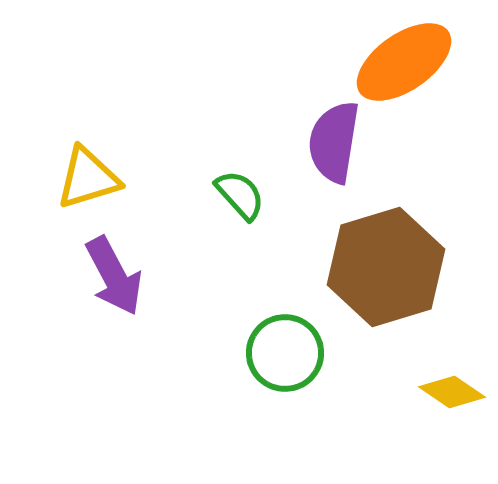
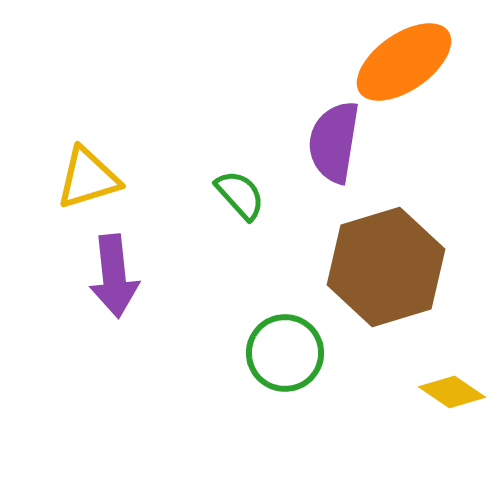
purple arrow: rotated 22 degrees clockwise
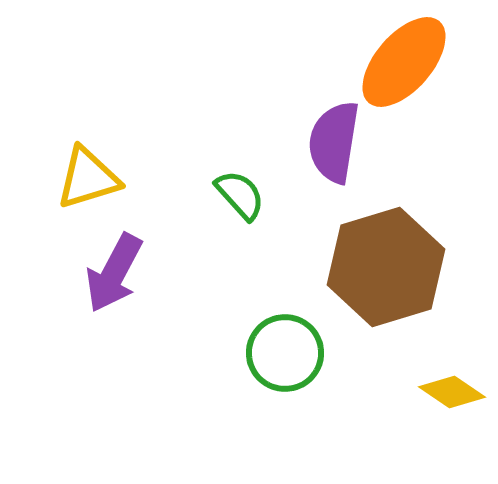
orange ellipse: rotated 14 degrees counterclockwise
purple arrow: moved 3 px up; rotated 34 degrees clockwise
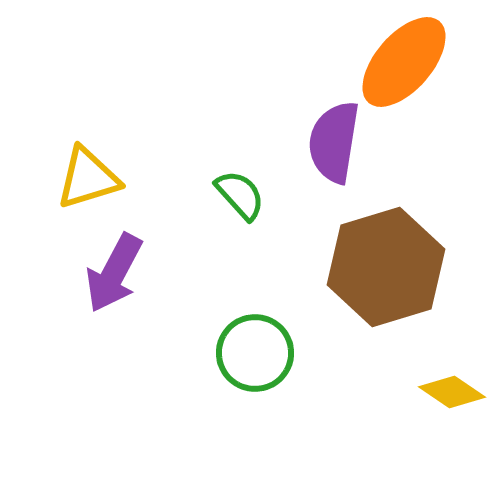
green circle: moved 30 px left
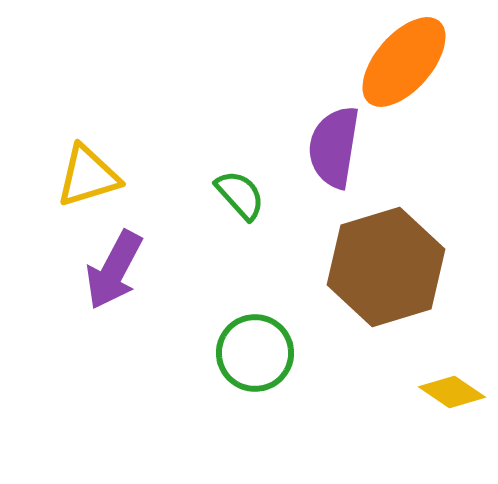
purple semicircle: moved 5 px down
yellow triangle: moved 2 px up
purple arrow: moved 3 px up
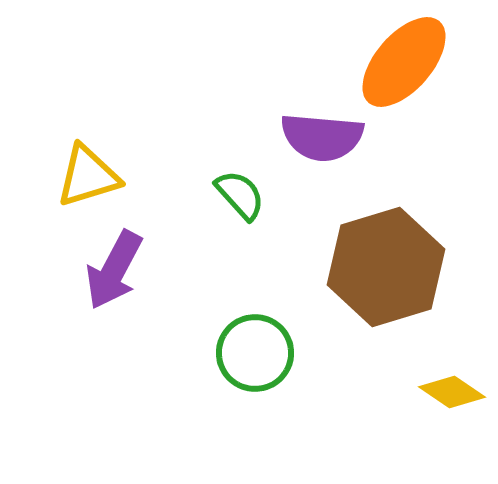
purple semicircle: moved 12 px left, 10 px up; rotated 94 degrees counterclockwise
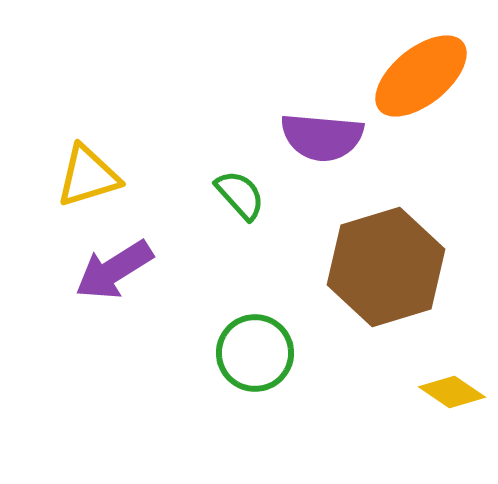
orange ellipse: moved 17 px right, 14 px down; rotated 10 degrees clockwise
purple arrow: rotated 30 degrees clockwise
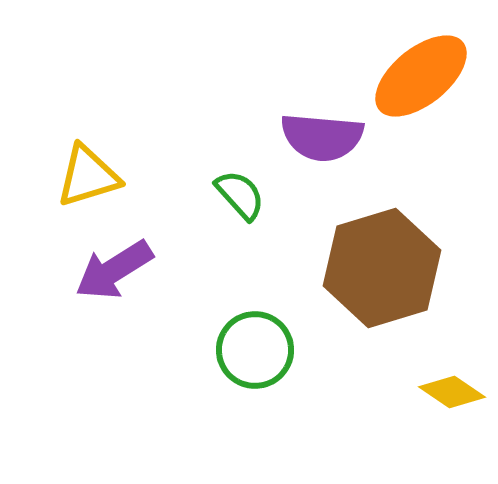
brown hexagon: moved 4 px left, 1 px down
green circle: moved 3 px up
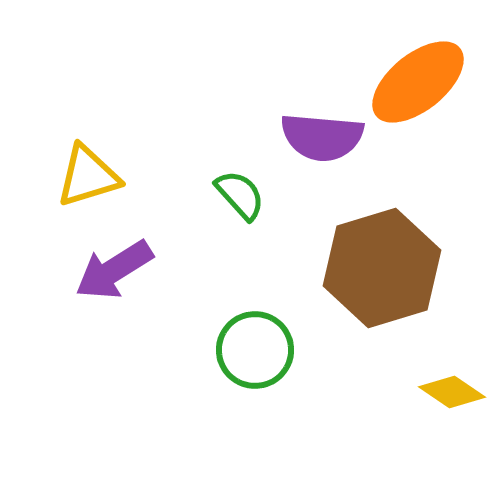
orange ellipse: moved 3 px left, 6 px down
